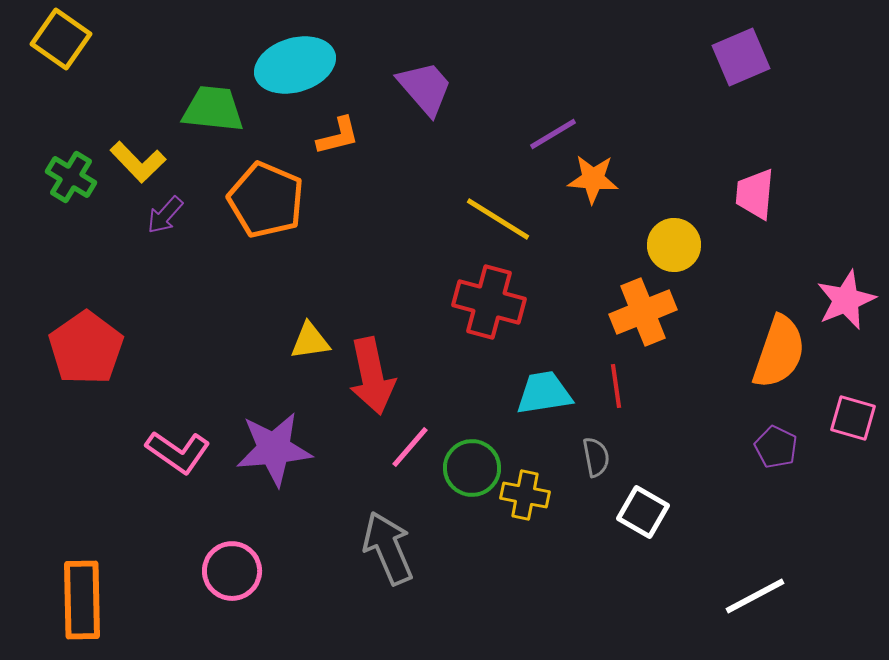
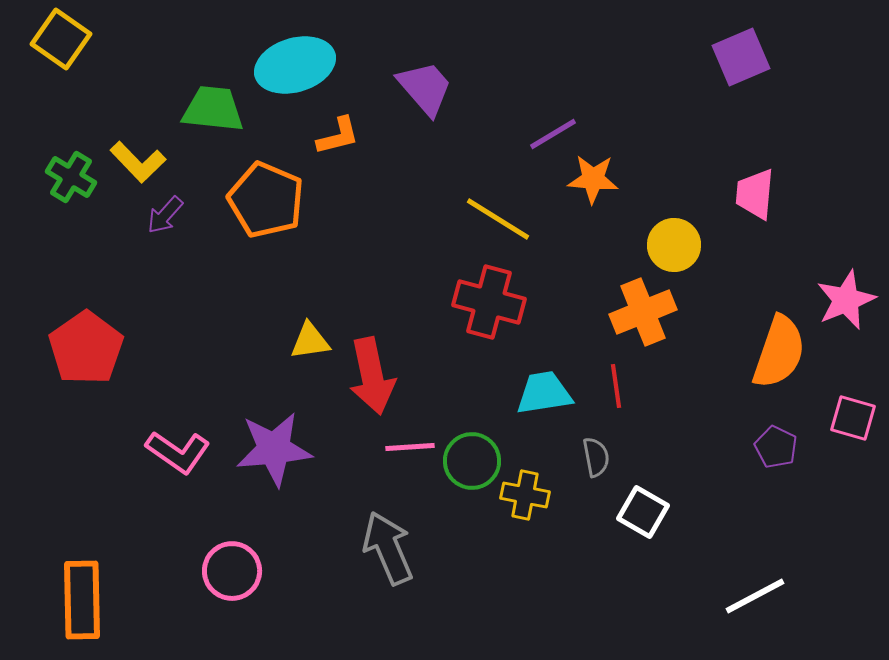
pink line: rotated 45 degrees clockwise
green circle: moved 7 px up
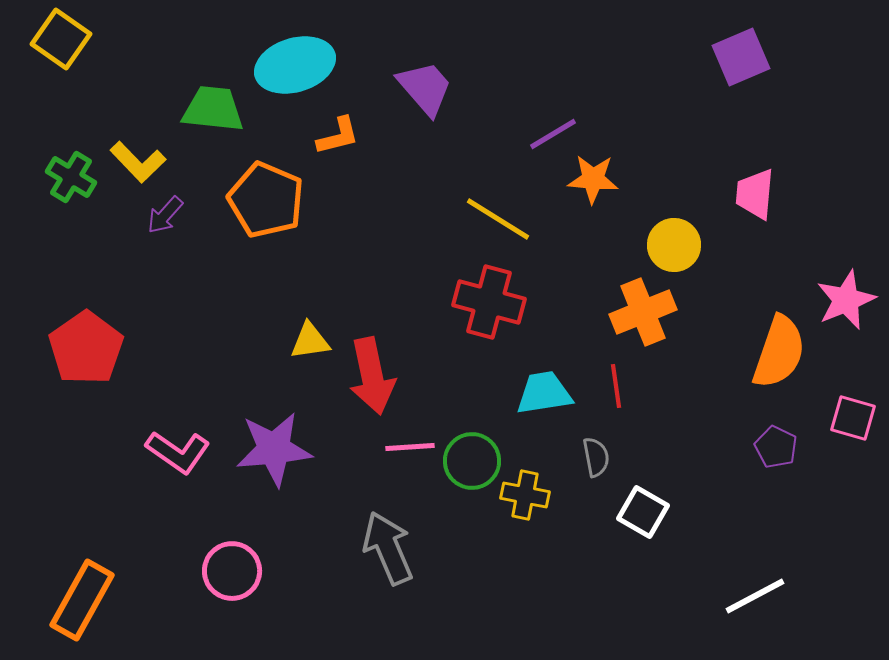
orange rectangle: rotated 30 degrees clockwise
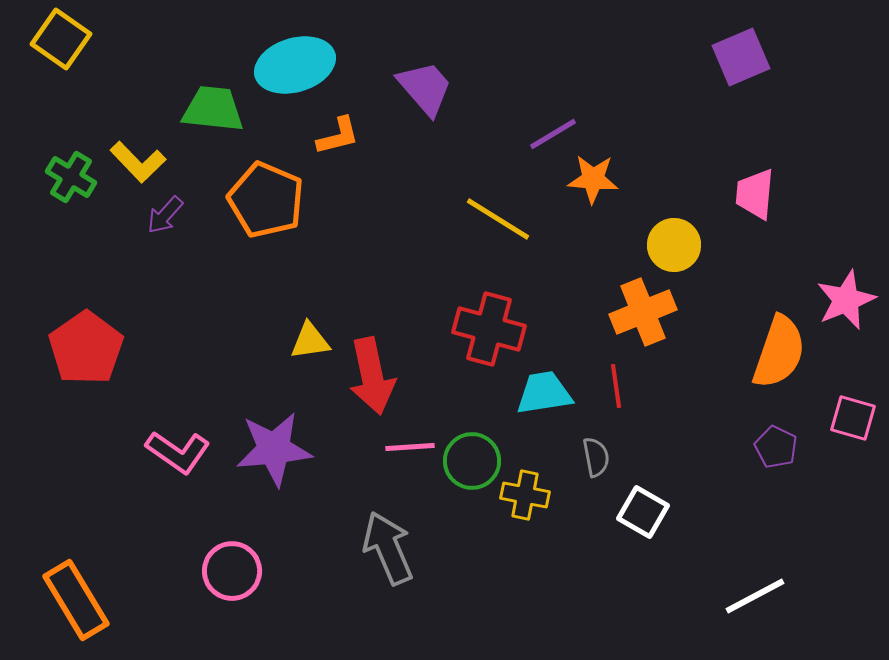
red cross: moved 27 px down
orange rectangle: moved 6 px left; rotated 60 degrees counterclockwise
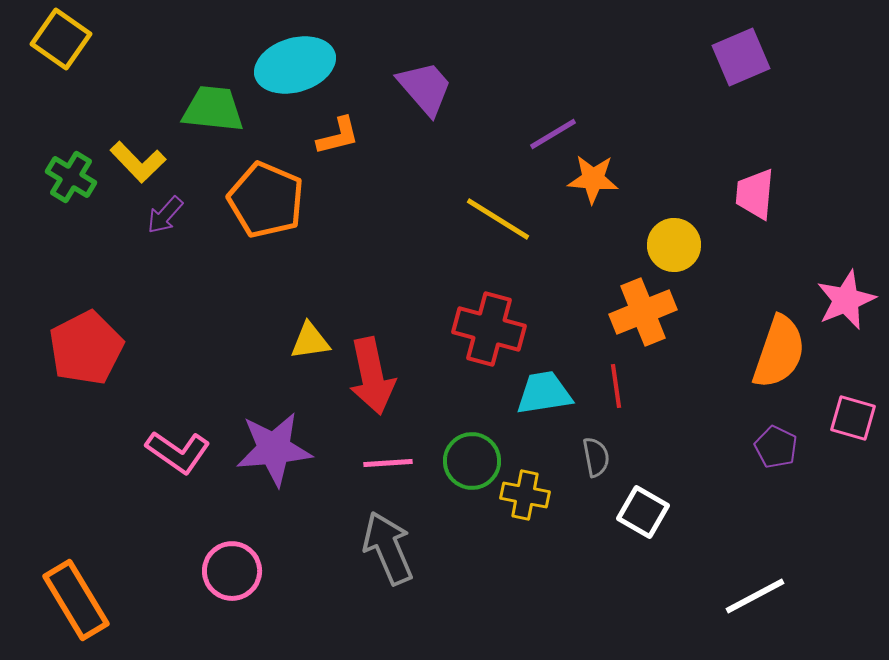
red pentagon: rotated 8 degrees clockwise
pink line: moved 22 px left, 16 px down
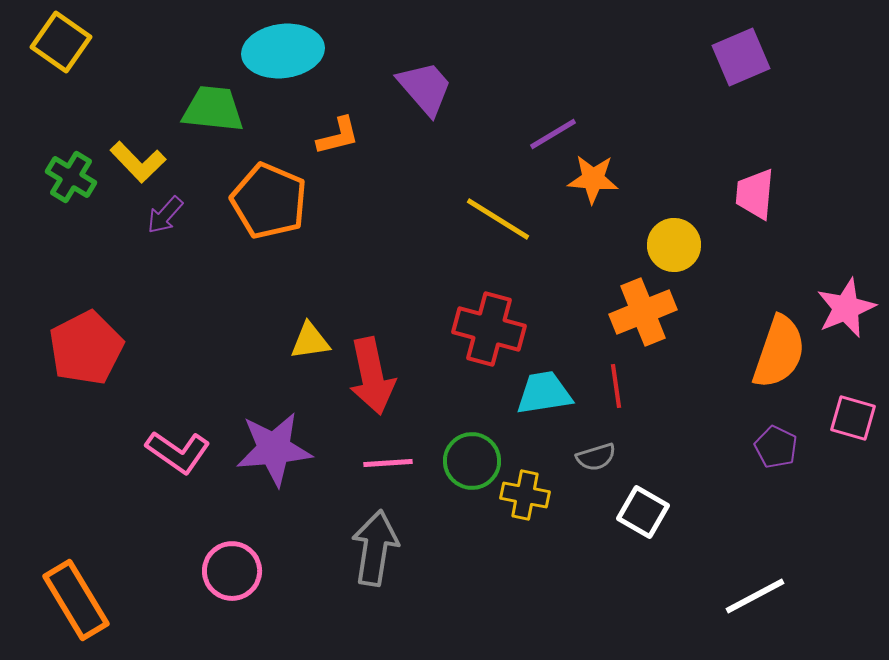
yellow square: moved 3 px down
cyan ellipse: moved 12 px left, 14 px up; rotated 10 degrees clockwise
orange pentagon: moved 3 px right, 1 px down
pink star: moved 8 px down
gray semicircle: rotated 84 degrees clockwise
gray arrow: moved 13 px left; rotated 32 degrees clockwise
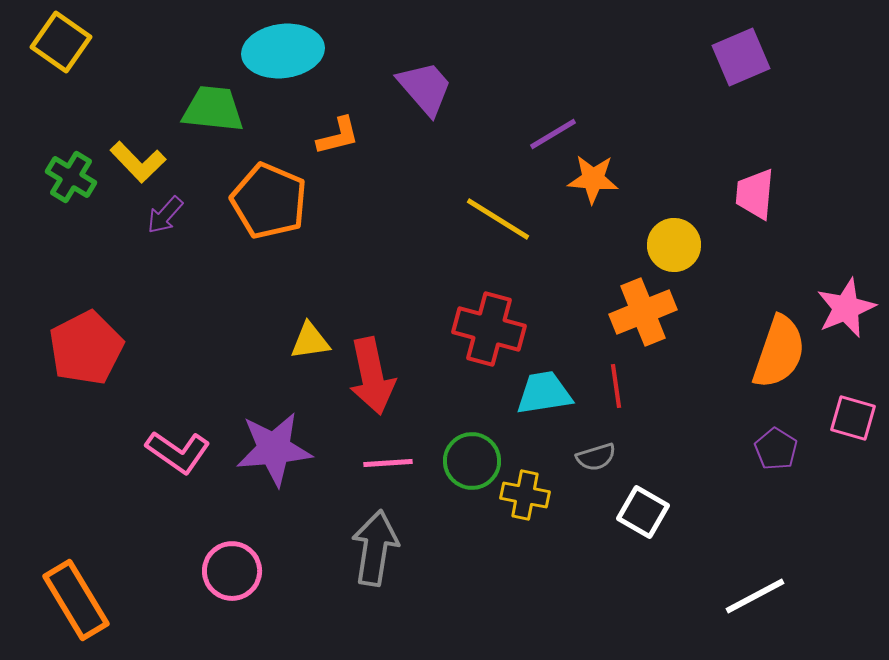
purple pentagon: moved 2 px down; rotated 6 degrees clockwise
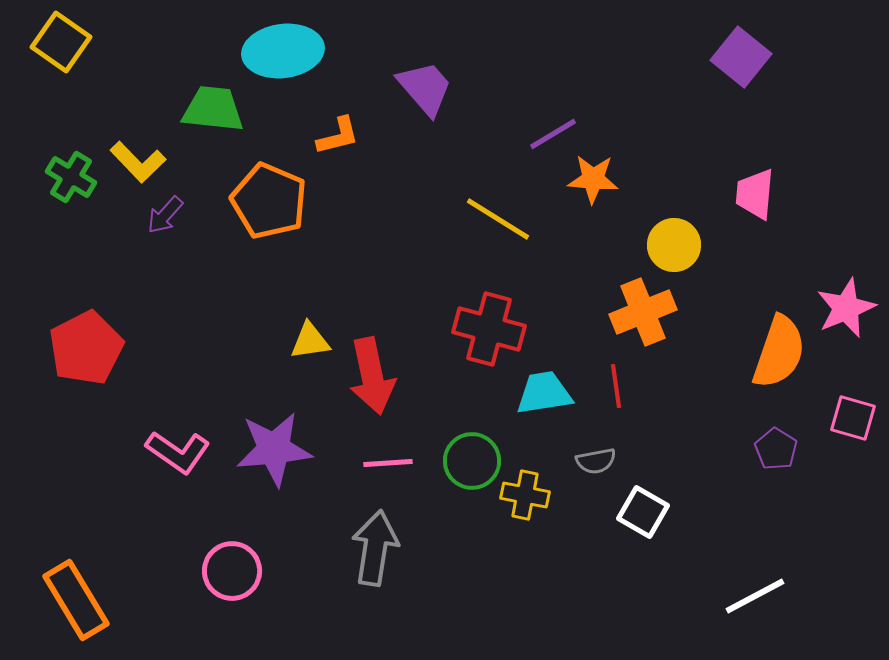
purple square: rotated 28 degrees counterclockwise
gray semicircle: moved 4 px down; rotated 6 degrees clockwise
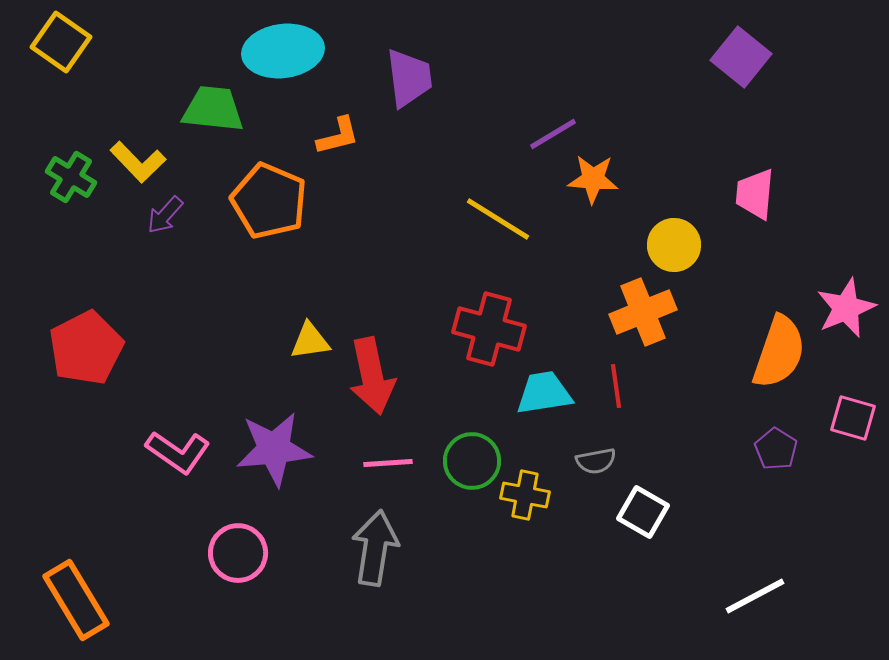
purple trapezoid: moved 16 px left, 10 px up; rotated 34 degrees clockwise
pink circle: moved 6 px right, 18 px up
